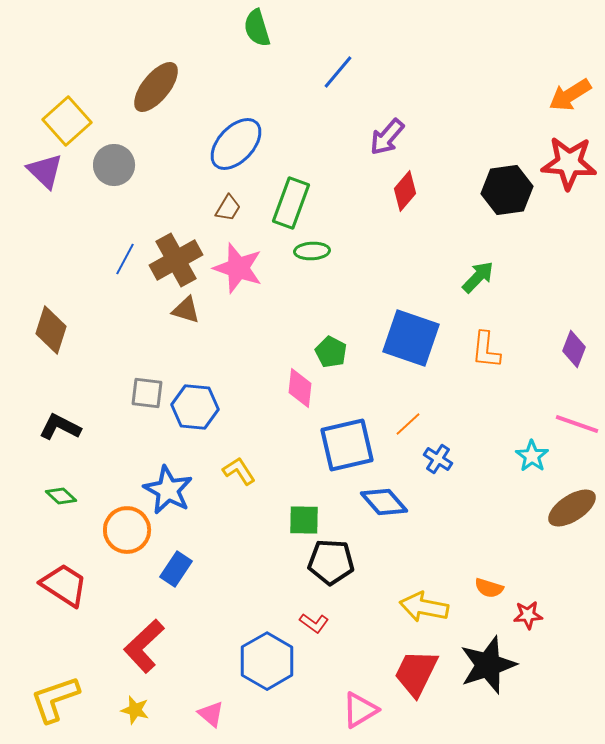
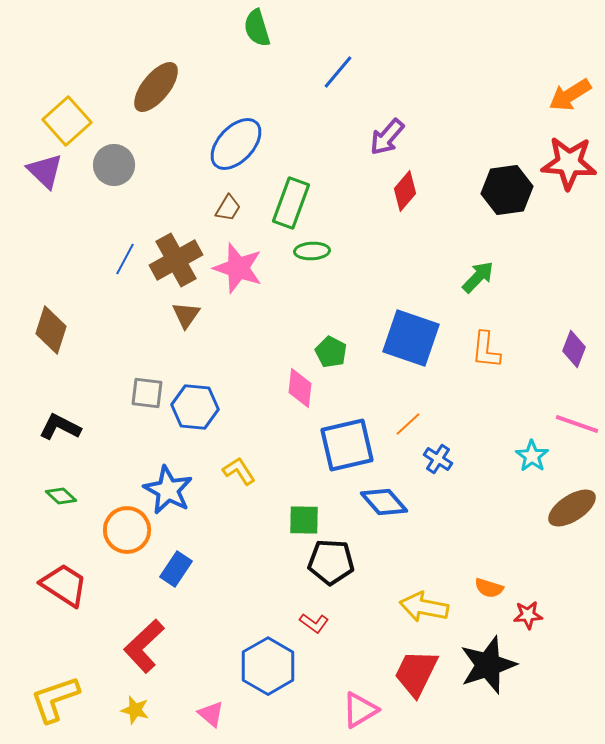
brown triangle at (186, 310): moved 5 px down; rotated 48 degrees clockwise
blue hexagon at (267, 661): moved 1 px right, 5 px down
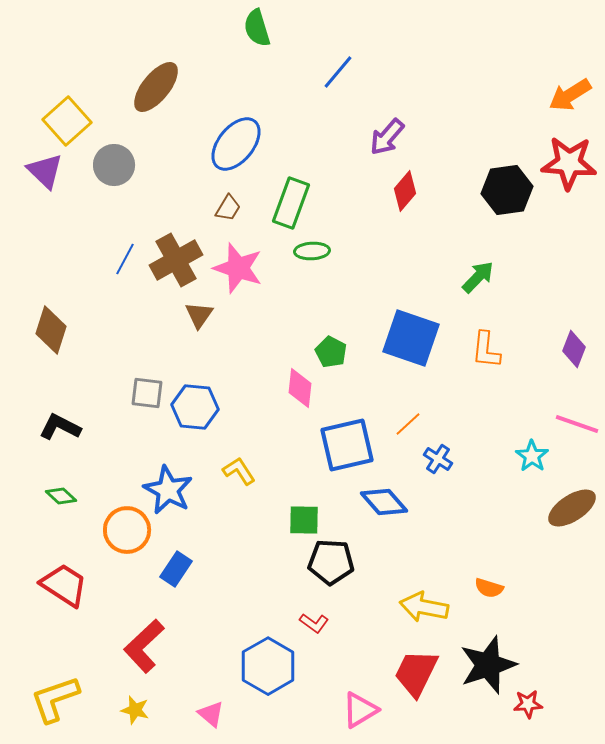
blue ellipse at (236, 144): rotated 4 degrees counterclockwise
brown triangle at (186, 315): moved 13 px right
red star at (528, 615): moved 89 px down
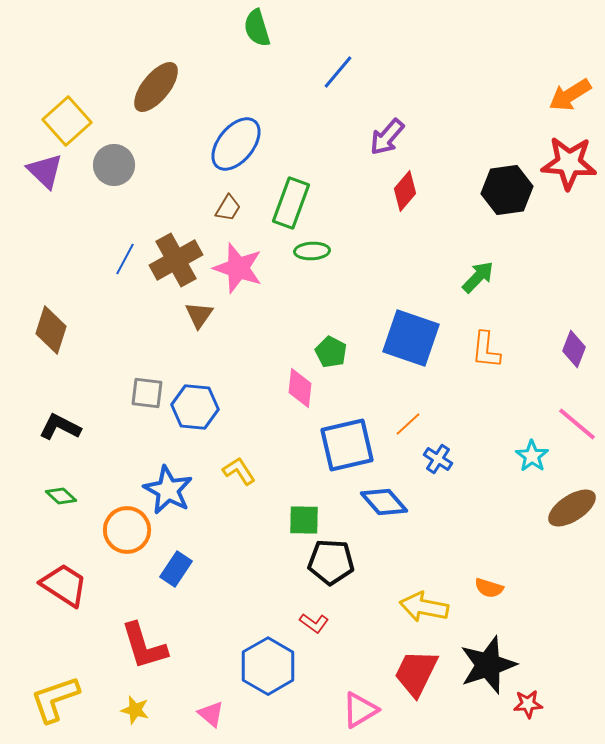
pink line at (577, 424): rotated 21 degrees clockwise
red L-shape at (144, 646): rotated 64 degrees counterclockwise
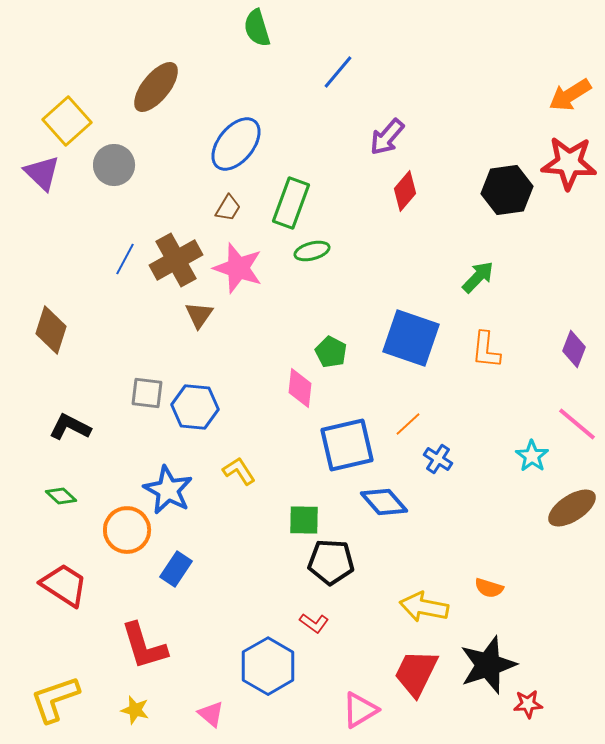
purple triangle at (45, 171): moved 3 px left, 2 px down
green ellipse at (312, 251): rotated 12 degrees counterclockwise
black L-shape at (60, 427): moved 10 px right
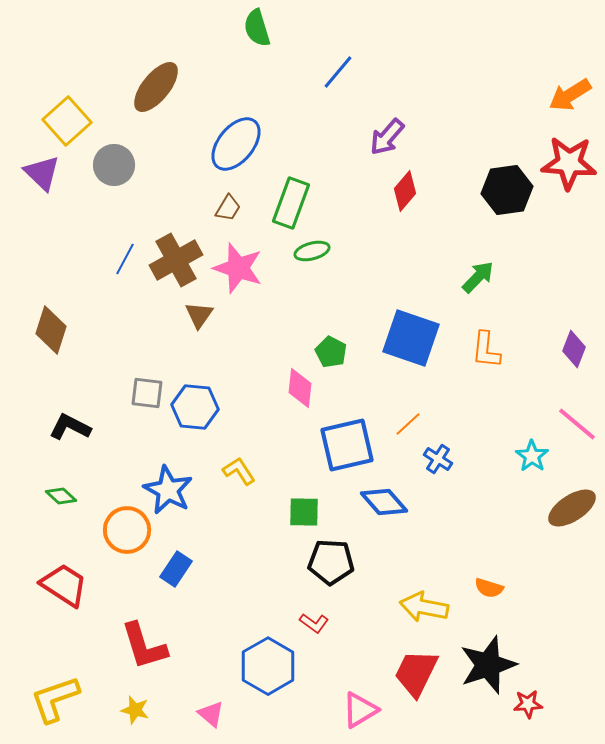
green square at (304, 520): moved 8 px up
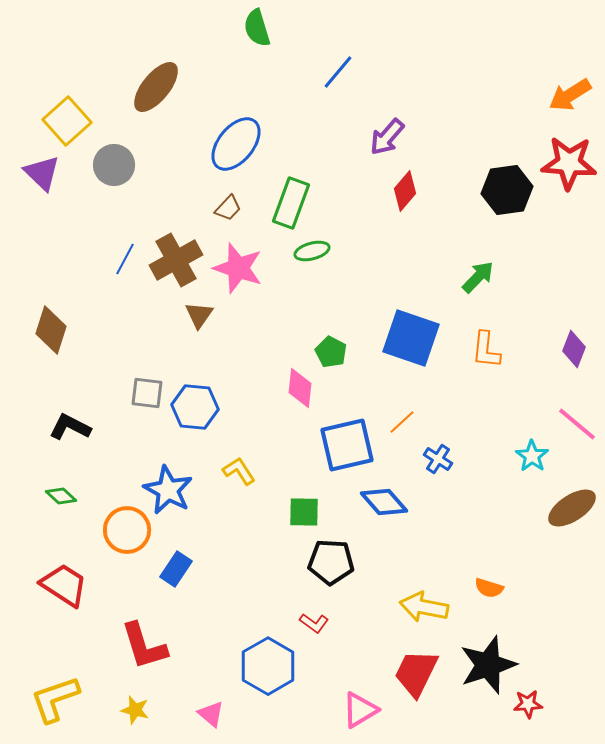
brown trapezoid at (228, 208): rotated 12 degrees clockwise
orange line at (408, 424): moved 6 px left, 2 px up
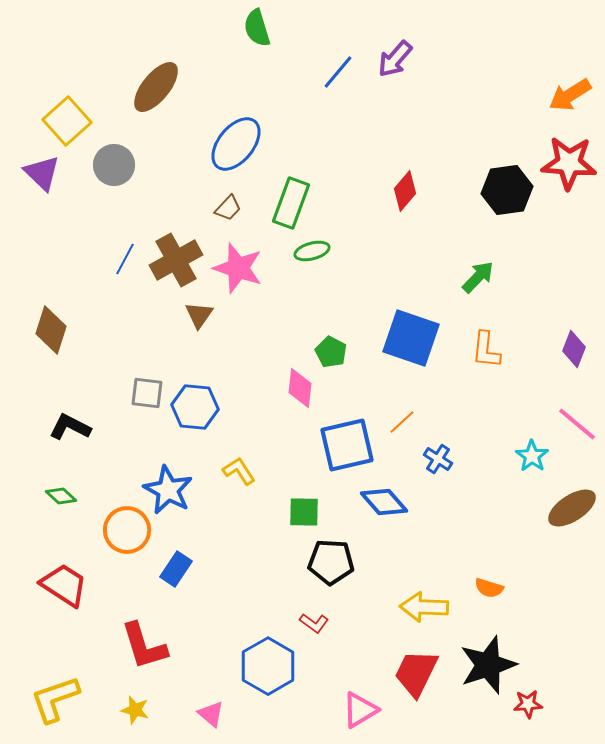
purple arrow at (387, 137): moved 8 px right, 78 px up
yellow arrow at (424, 607): rotated 9 degrees counterclockwise
